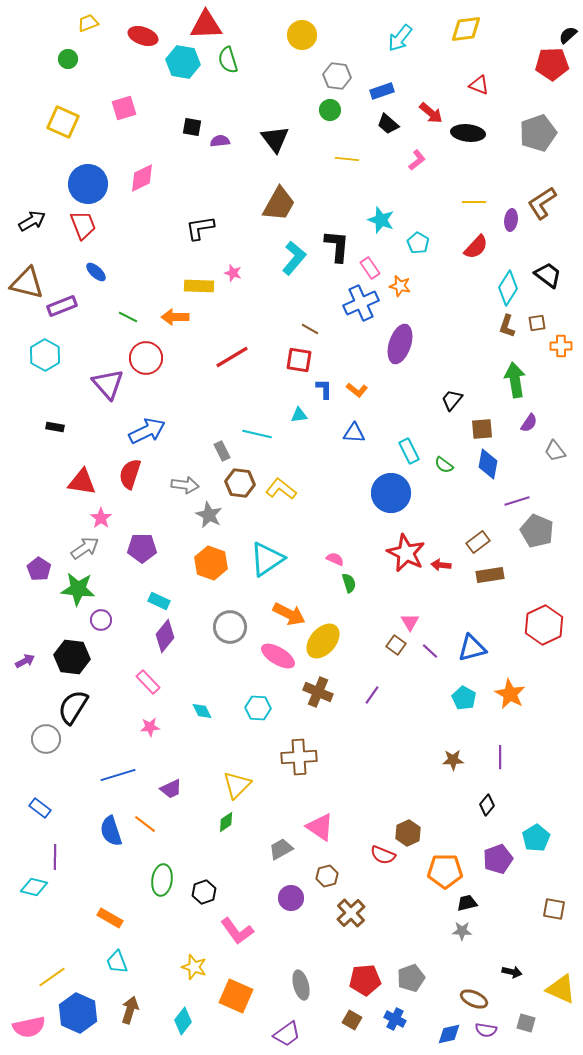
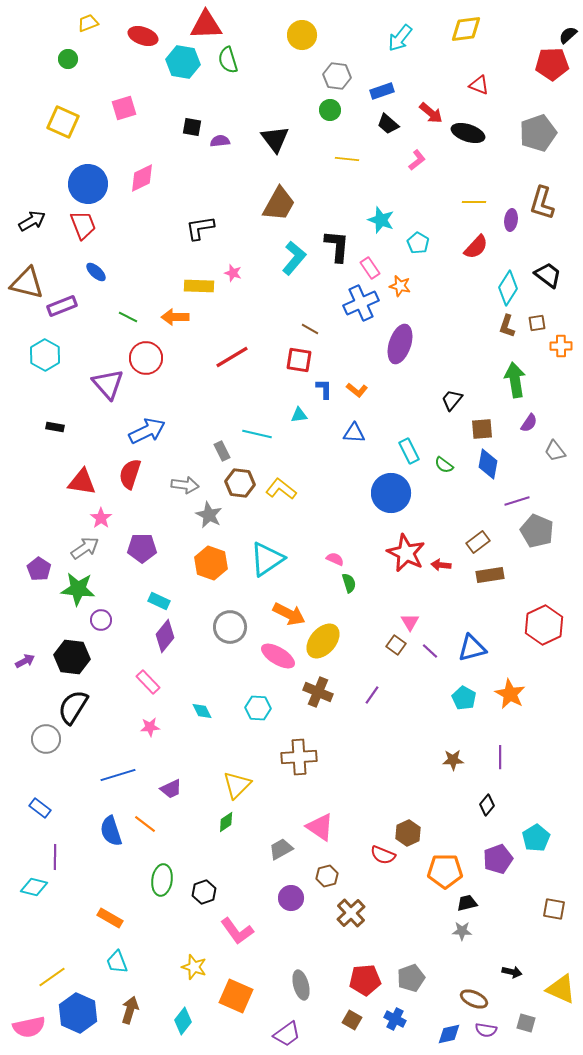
black ellipse at (468, 133): rotated 12 degrees clockwise
brown L-shape at (542, 203): rotated 40 degrees counterclockwise
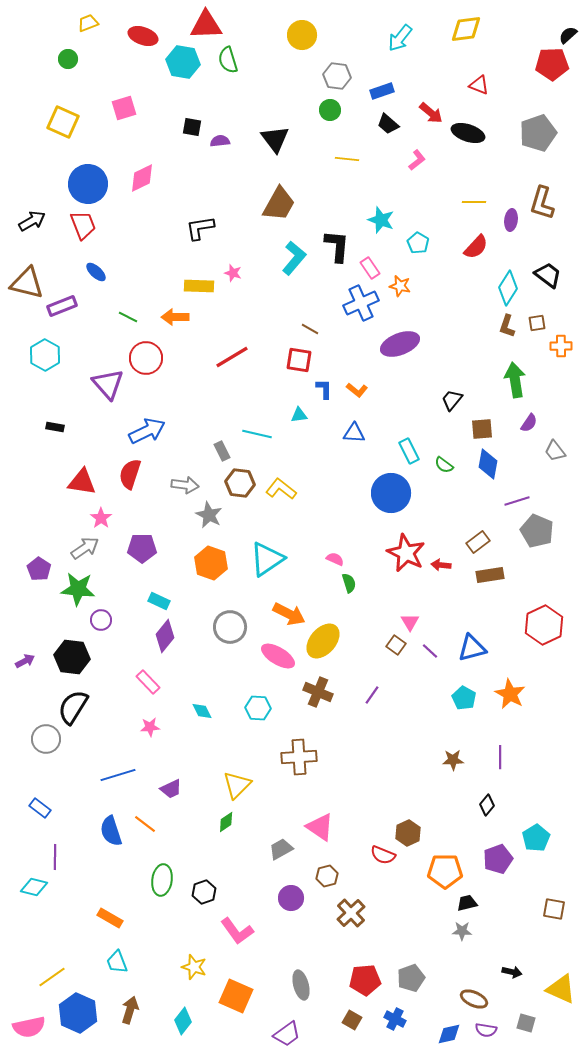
purple ellipse at (400, 344): rotated 51 degrees clockwise
